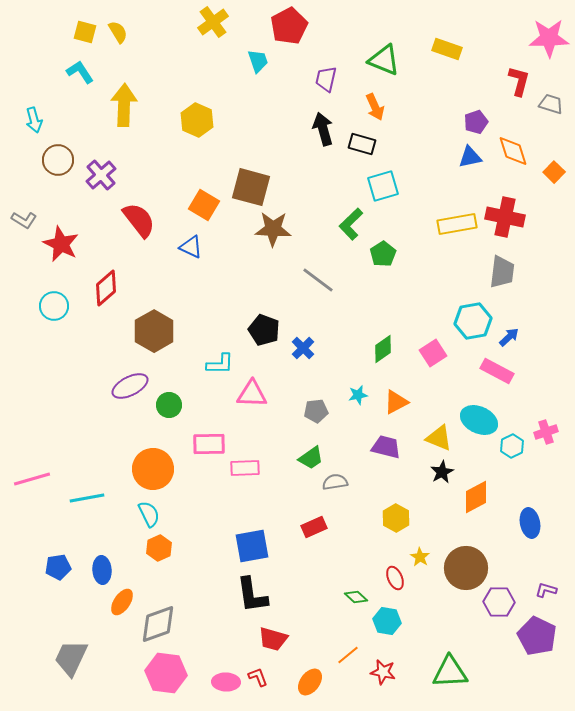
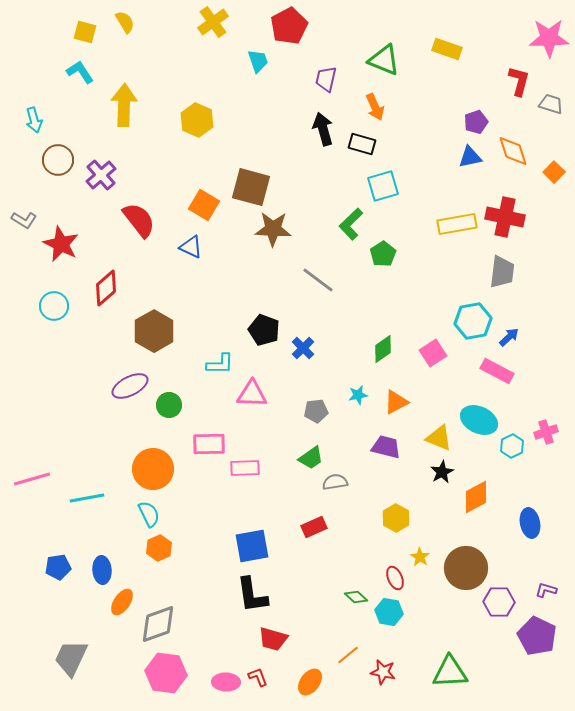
yellow semicircle at (118, 32): moved 7 px right, 10 px up
cyan hexagon at (387, 621): moved 2 px right, 9 px up
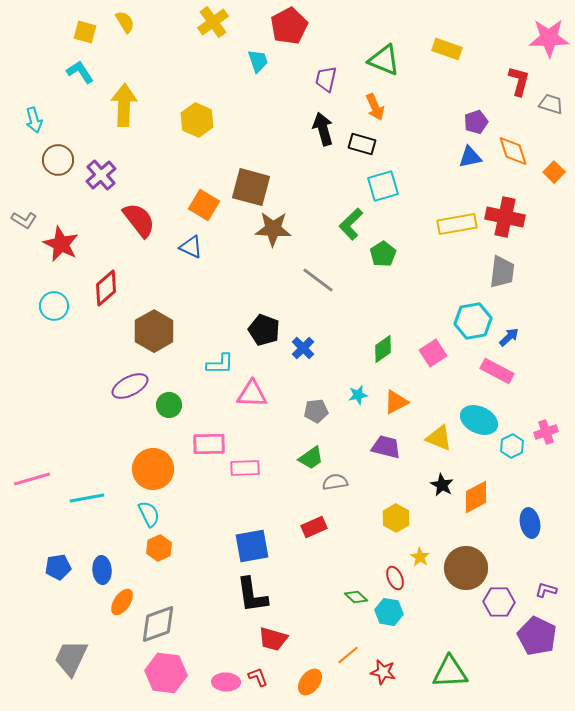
black star at (442, 472): moved 13 px down; rotated 15 degrees counterclockwise
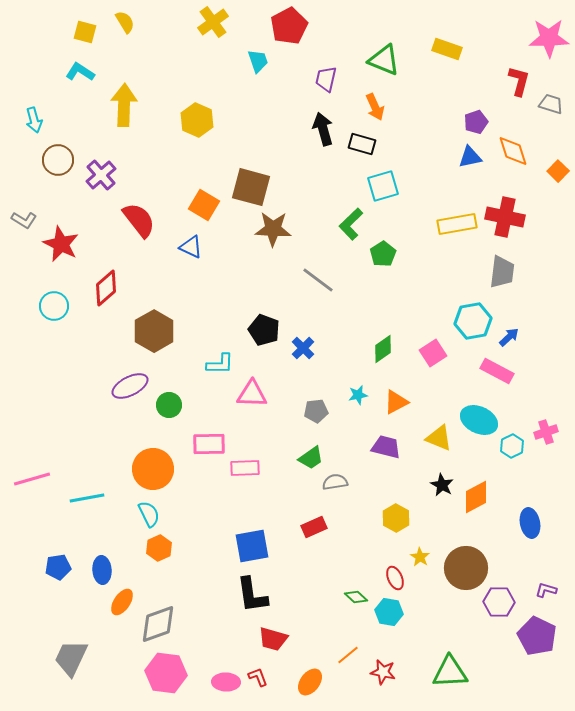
cyan L-shape at (80, 72): rotated 24 degrees counterclockwise
orange square at (554, 172): moved 4 px right, 1 px up
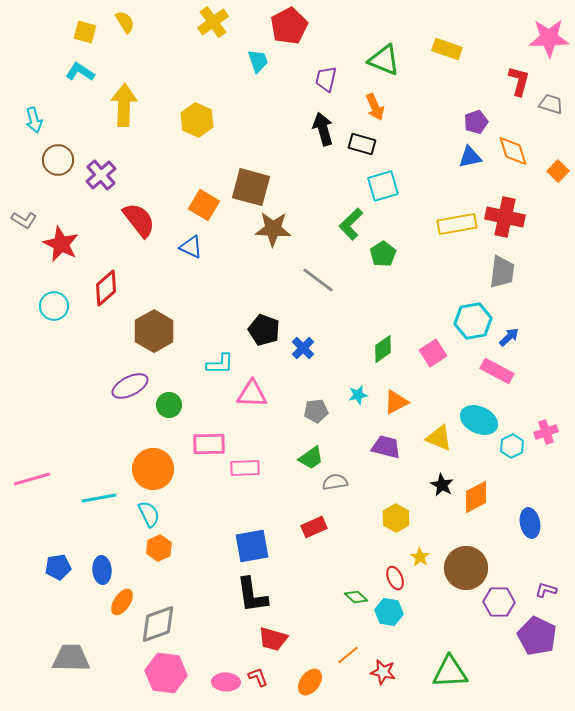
cyan line at (87, 498): moved 12 px right
gray trapezoid at (71, 658): rotated 66 degrees clockwise
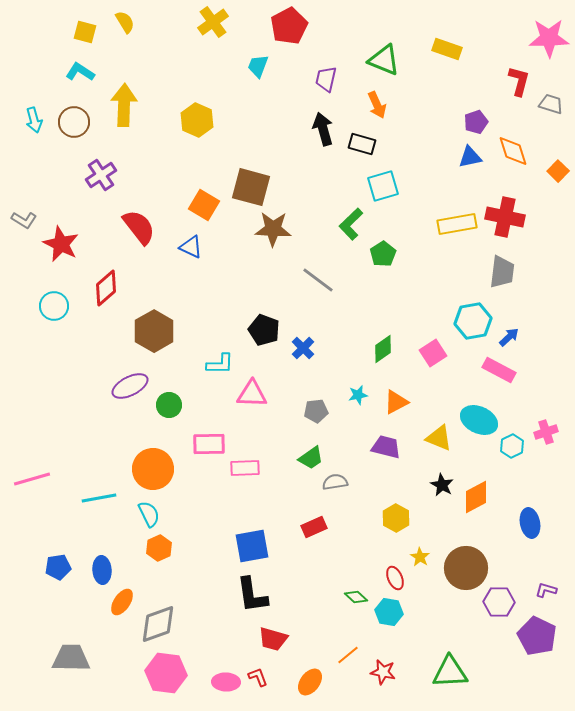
cyan trapezoid at (258, 61): moved 5 px down; rotated 140 degrees counterclockwise
orange arrow at (375, 107): moved 2 px right, 2 px up
brown circle at (58, 160): moved 16 px right, 38 px up
purple cross at (101, 175): rotated 8 degrees clockwise
red semicircle at (139, 220): moved 7 px down
pink rectangle at (497, 371): moved 2 px right, 1 px up
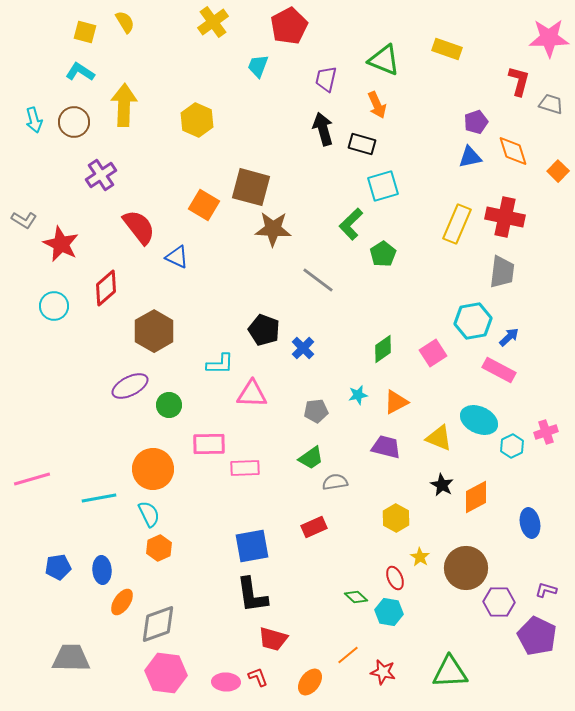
yellow rectangle at (457, 224): rotated 57 degrees counterclockwise
blue triangle at (191, 247): moved 14 px left, 10 px down
